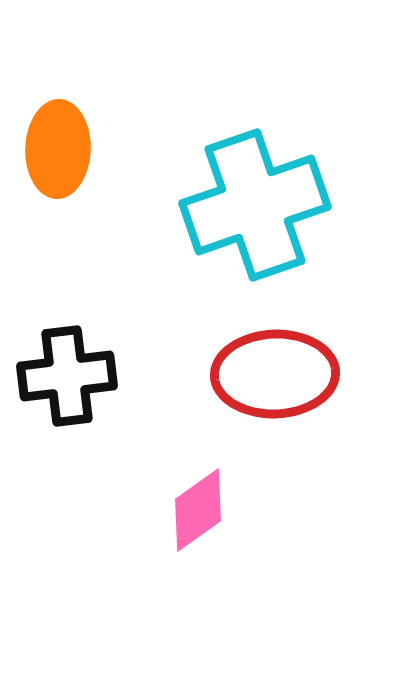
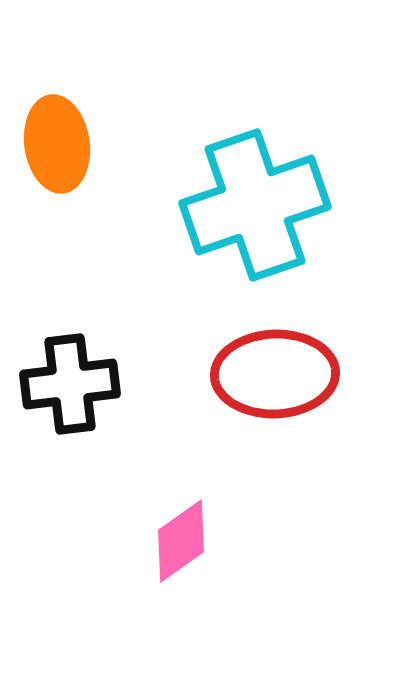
orange ellipse: moved 1 px left, 5 px up; rotated 10 degrees counterclockwise
black cross: moved 3 px right, 8 px down
pink diamond: moved 17 px left, 31 px down
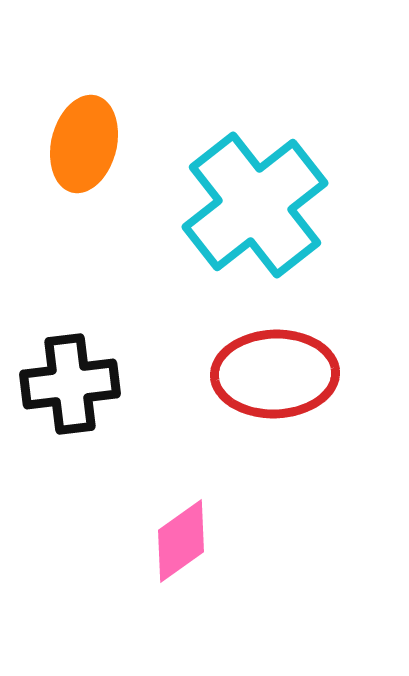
orange ellipse: moved 27 px right; rotated 22 degrees clockwise
cyan cross: rotated 19 degrees counterclockwise
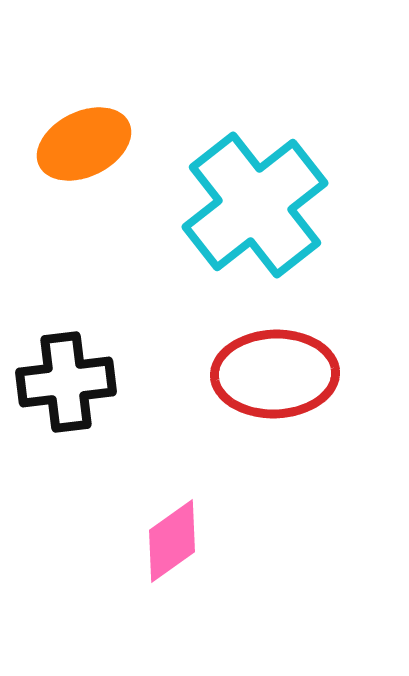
orange ellipse: rotated 50 degrees clockwise
black cross: moved 4 px left, 2 px up
pink diamond: moved 9 px left
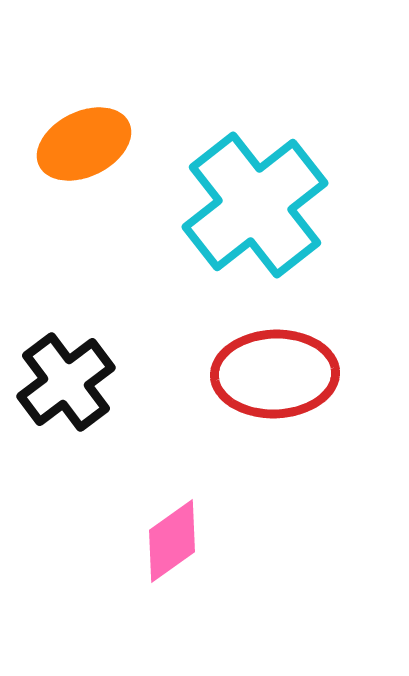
black cross: rotated 30 degrees counterclockwise
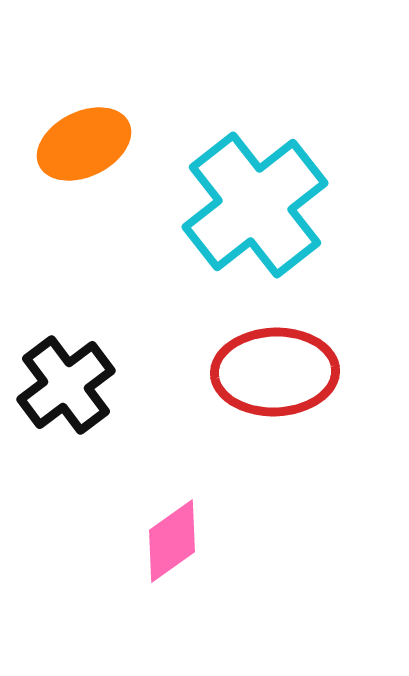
red ellipse: moved 2 px up
black cross: moved 3 px down
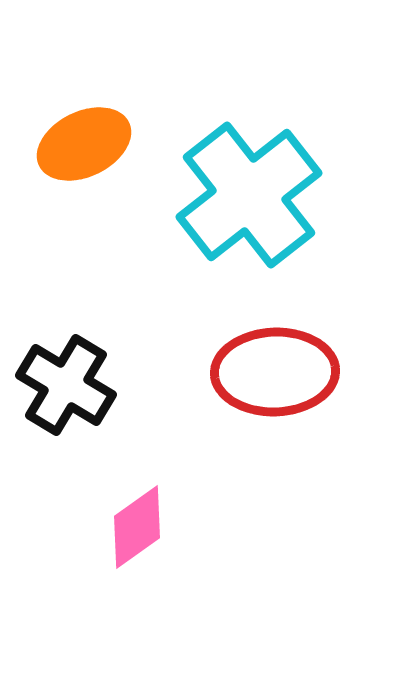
cyan cross: moved 6 px left, 10 px up
black cross: rotated 22 degrees counterclockwise
pink diamond: moved 35 px left, 14 px up
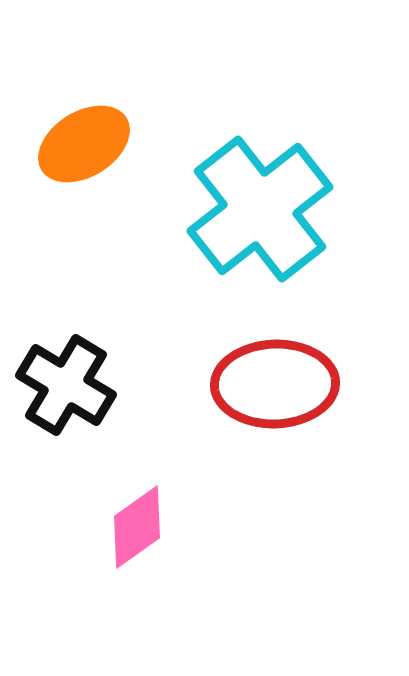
orange ellipse: rotated 6 degrees counterclockwise
cyan cross: moved 11 px right, 14 px down
red ellipse: moved 12 px down
